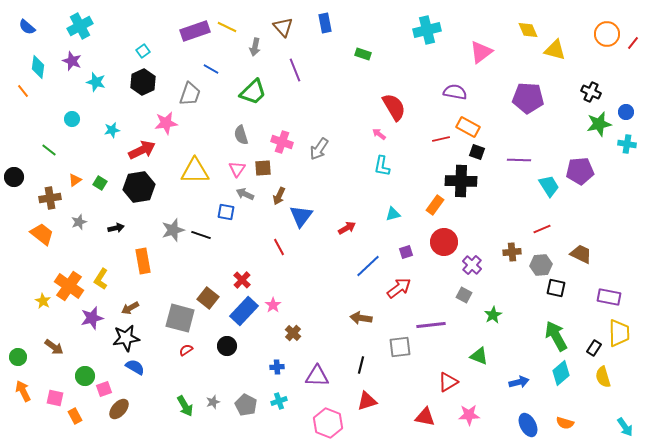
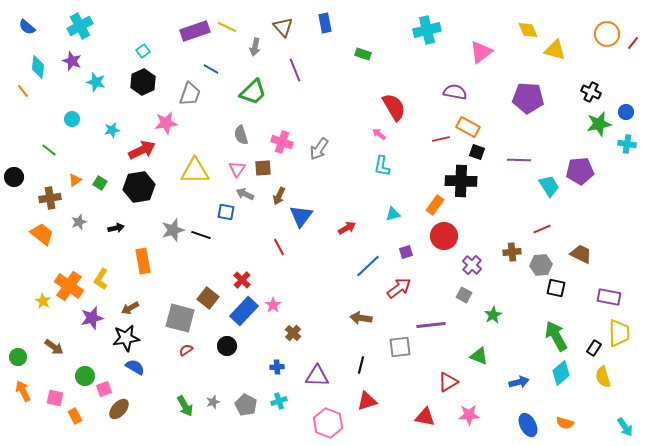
red circle at (444, 242): moved 6 px up
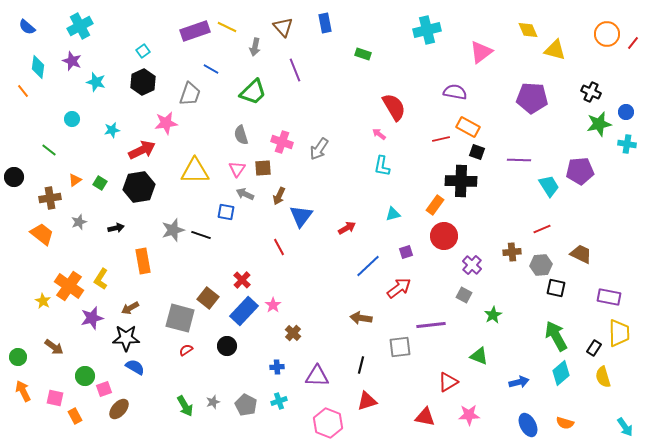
purple pentagon at (528, 98): moved 4 px right
black star at (126, 338): rotated 8 degrees clockwise
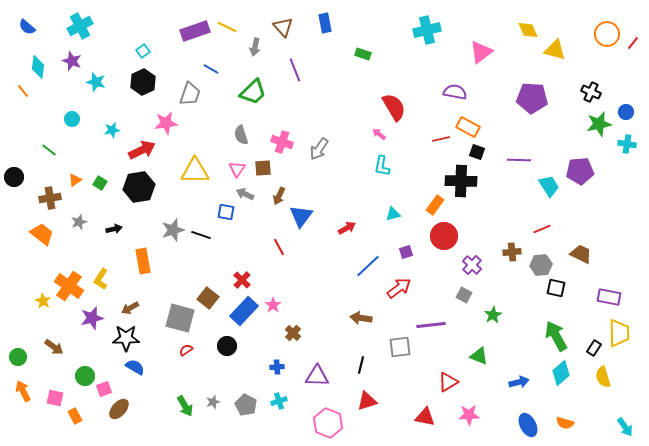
black arrow at (116, 228): moved 2 px left, 1 px down
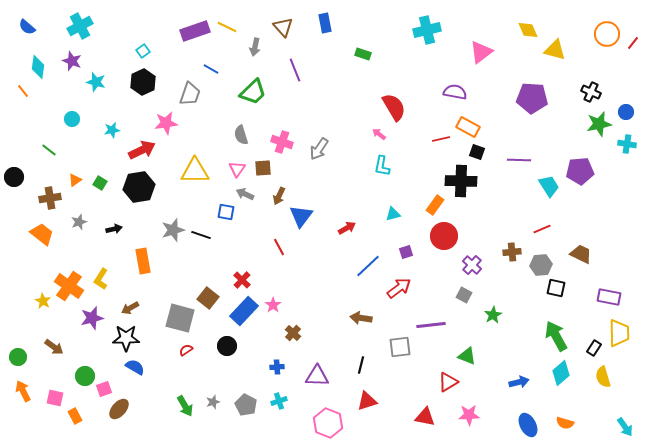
green triangle at (479, 356): moved 12 px left
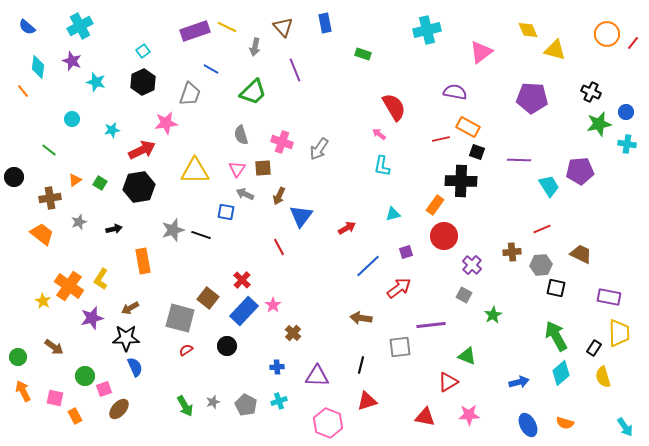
blue semicircle at (135, 367): rotated 36 degrees clockwise
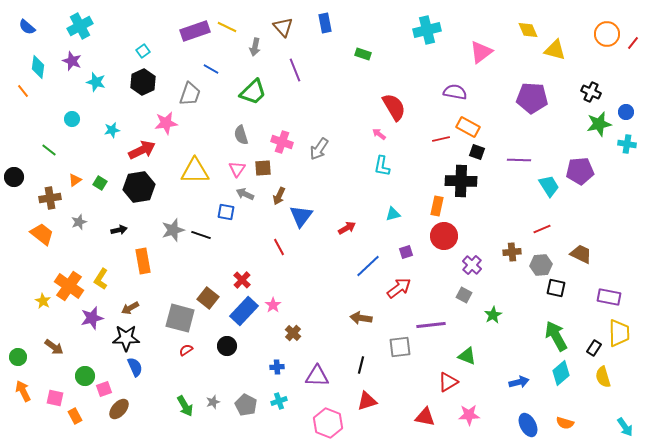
orange rectangle at (435, 205): moved 2 px right, 1 px down; rotated 24 degrees counterclockwise
black arrow at (114, 229): moved 5 px right, 1 px down
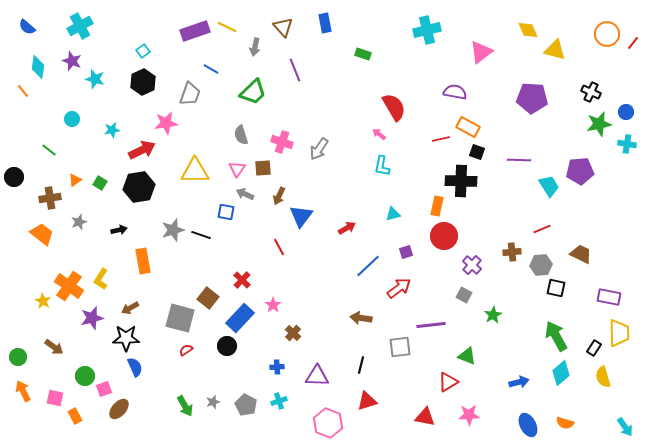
cyan star at (96, 82): moved 1 px left, 3 px up
blue rectangle at (244, 311): moved 4 px left, 7 px down
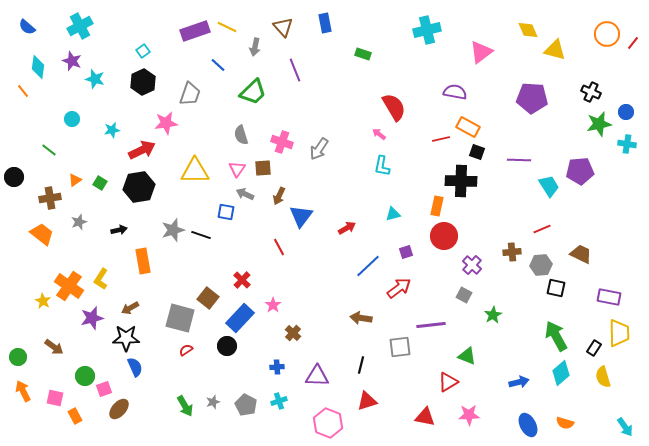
blue line at (211, 69): moved 7 px right, 4 px up; rotated 14 degrees clockwise
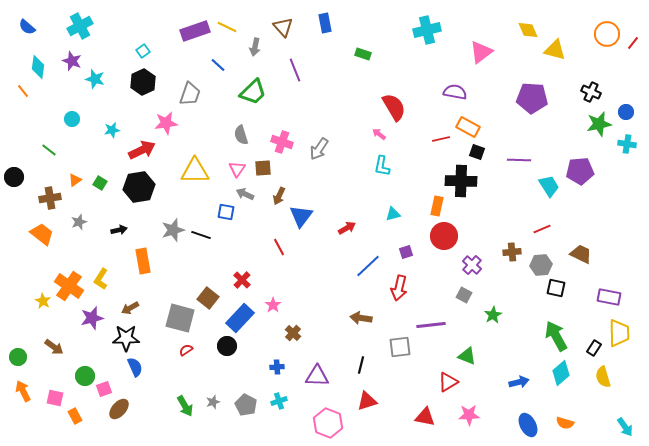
red arrow at (399, 288): rotated 140 degrees clockwise
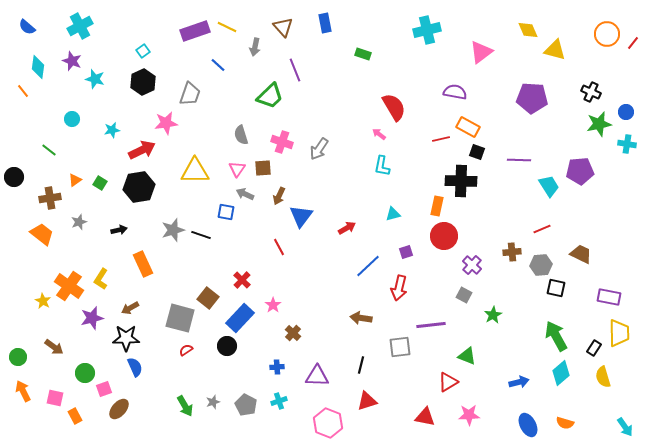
green trapezoid at (253, 92): moved 17 px right, 4 px down
orange rectangle at (143, 261): moved 3 px down; rotated 15 degrees counterclockwise
green circle at (85, 376): moved 3 px up
